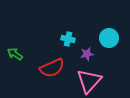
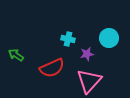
green arrow: moved 1 px right, 1 px down
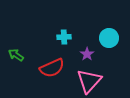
cyan cross: moved 4 px left, 2 px up; rotated 16 degrees counterclockwise
purple star: rotated 24 degrees counterclockwise
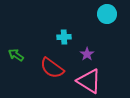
cyan circle: moved 2 px left, 24 px up
red semicircle: rotated 60 degrees clockwise
pink triangle: rotated 40 degrees counterclockwise
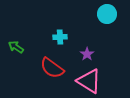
cyan cross: moved 4 px left
green arrow: moved 8 px up
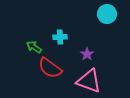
green arrow: moved 18 px right
red semicircle: moved 2 px left
pink triangle: rotated 12 degrees counterclockwise
